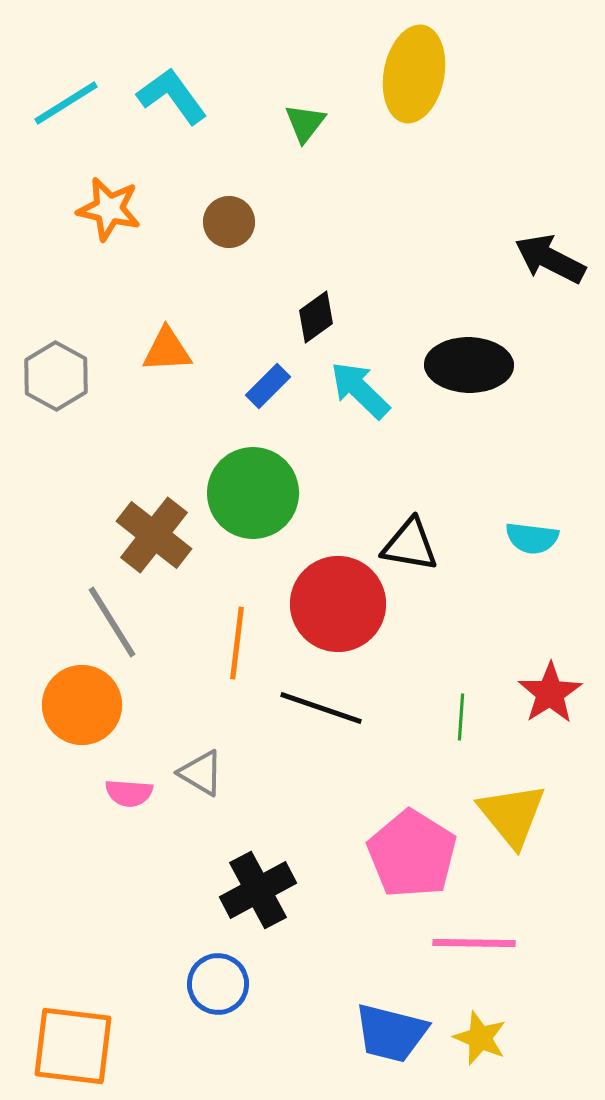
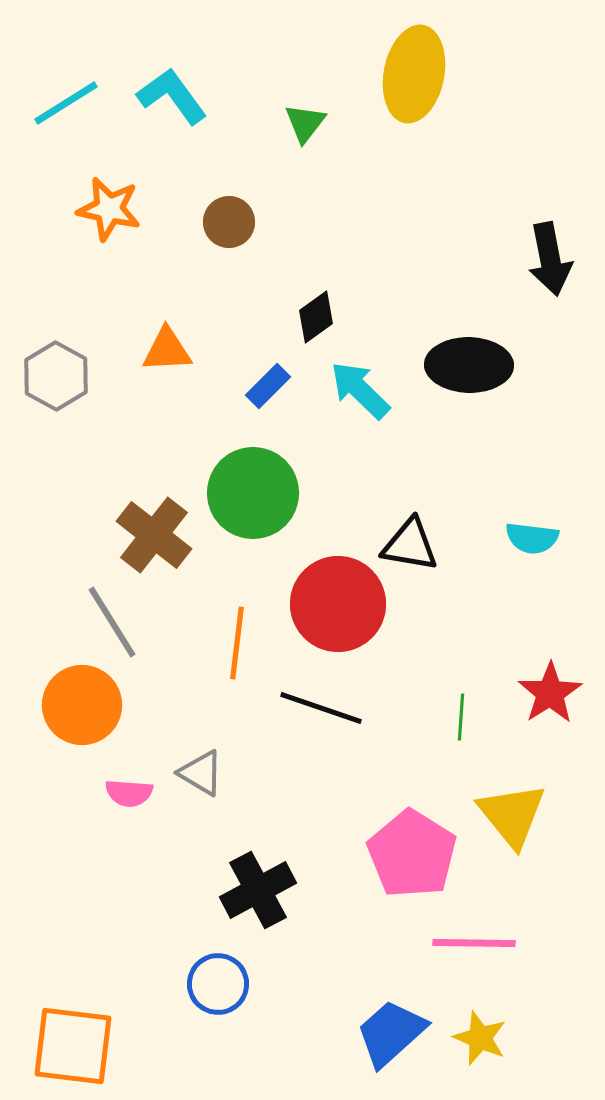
black arrow: rotated 128 degrees counterclockwise
blue trapezoid: rotated 124 degrees clockwise
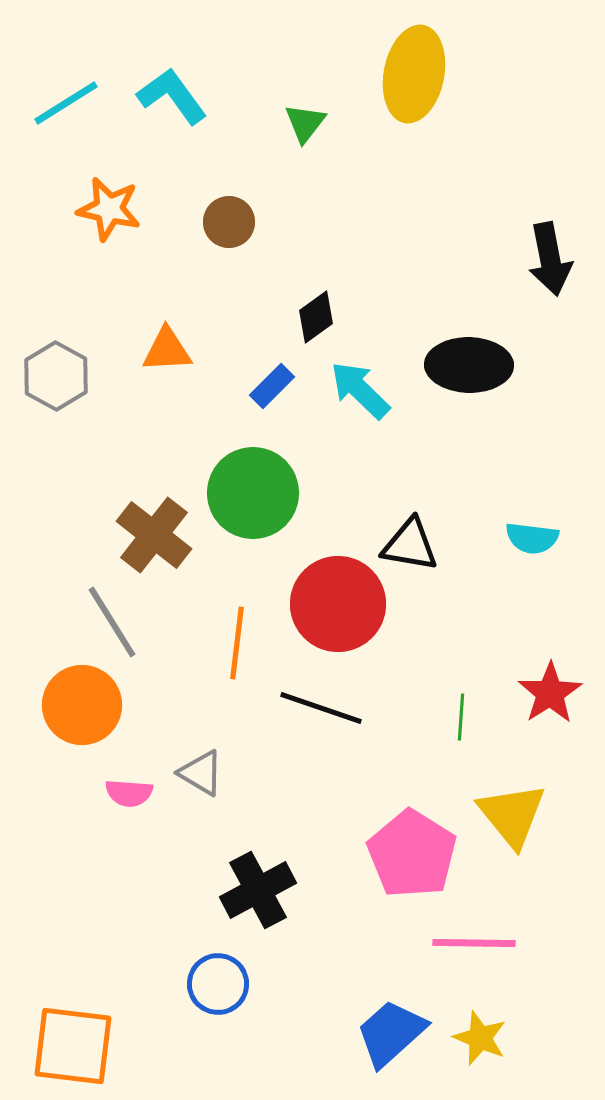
blue rectangle: moved 4 px right
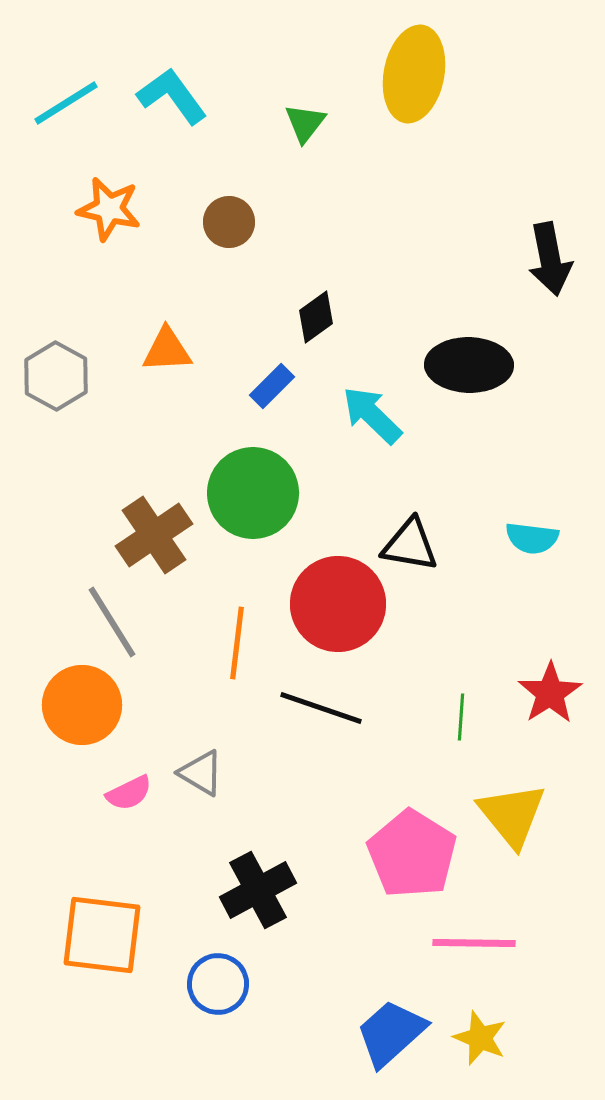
cyan arrow: moved 12 px right, 25 px down
brown cross: rotated 18 degrees clockwise
pink semicircle: rotated 30 degrees counterclockwise
orange square: moved 29 px right, 111 px up
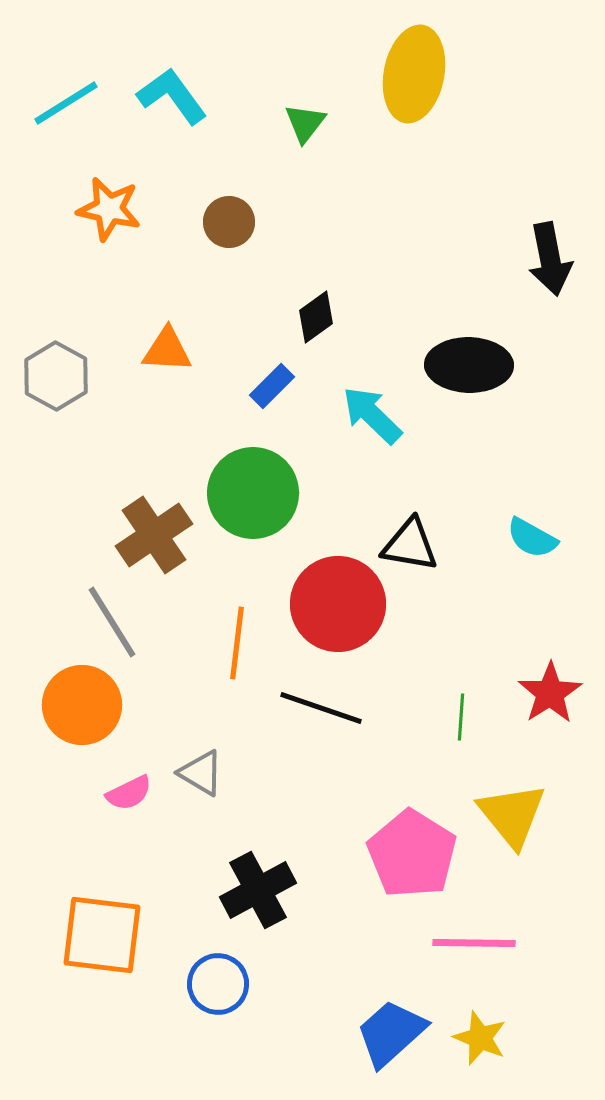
orange triangle: rotated 6 degrees clockwise
cyan semicircle: rotated 22 degrees clockwise
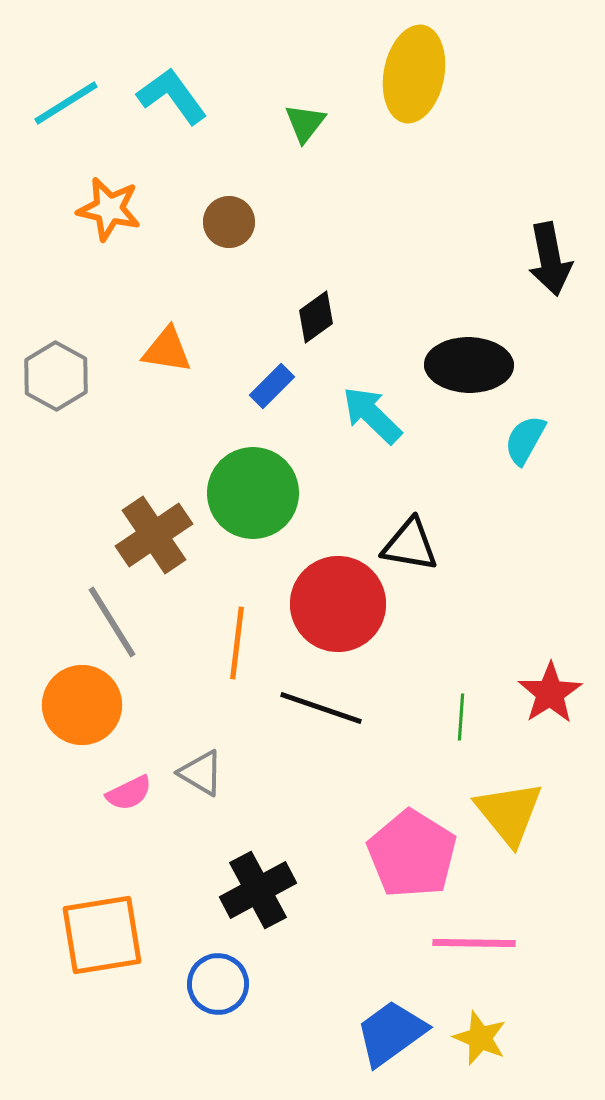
orange triangle: rotated 6 degrees clockwise
cyan semicircle: moved 7 px left, 98 px up; rotated 90 degrees clockwise
yellow triangle: moved 3 px left, 2 px up
orange square: rotated 16 degrees counterclockwise
blue trapezoid: rotated 6 degrees clockwise
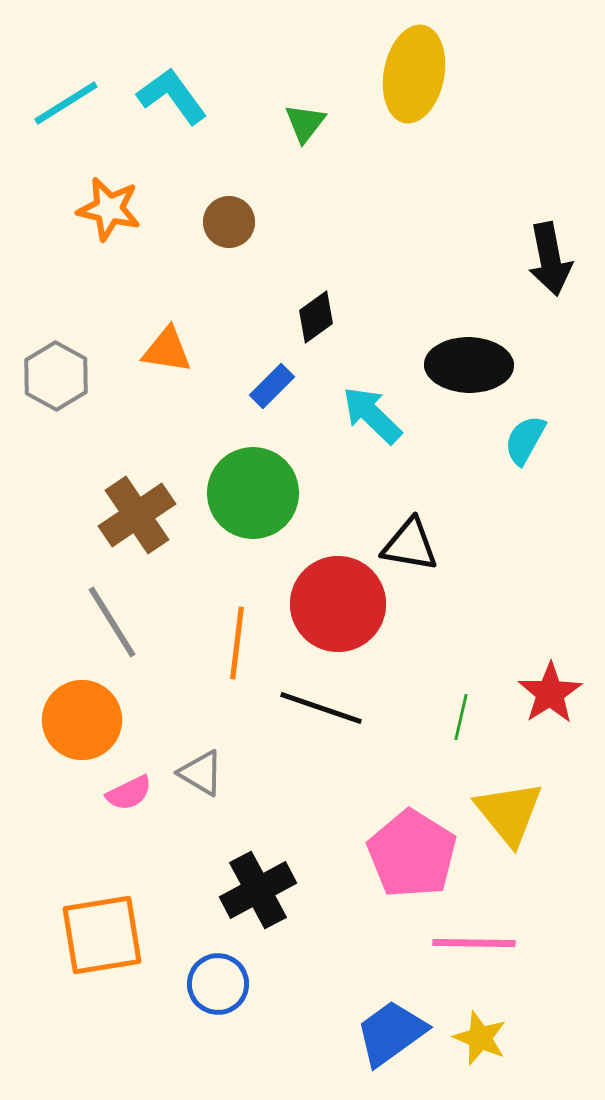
brown cross: moved 17 px left, 20 px up
orange circle: moved 15 px down
green line: rotated 9 degrees clockwise
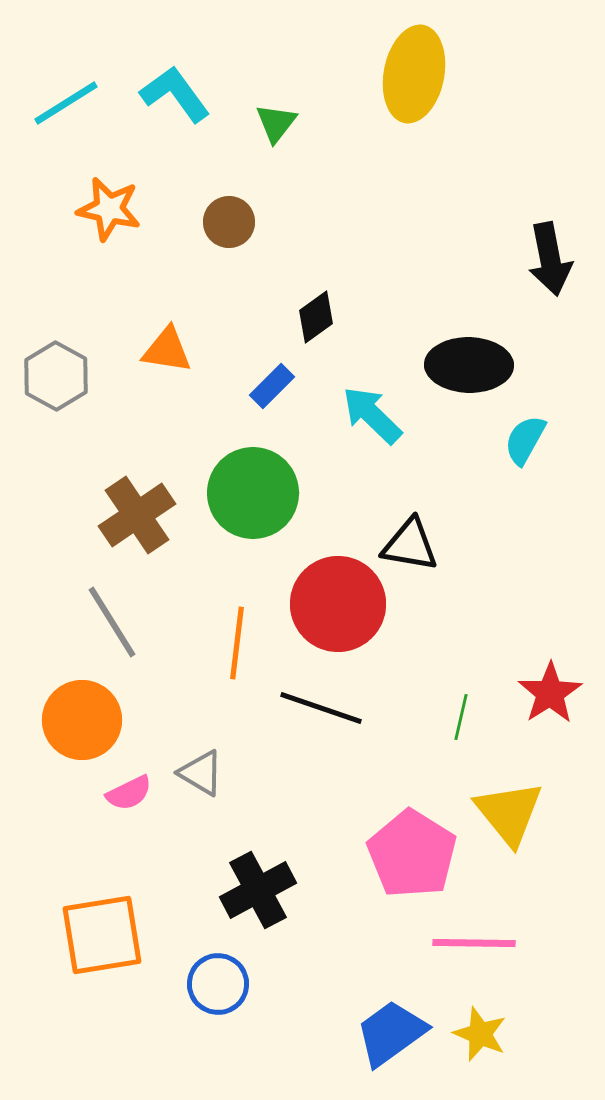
cyan L-shape: moved 3 px right, 2 px up
green triangle: moved 29 px left
yellow star: moved 4 px up
